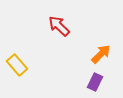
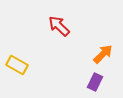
orange arrow: moved 2 px right
yellow rectangle: rotated 20 degrees counterclockwise
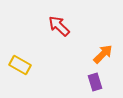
yellow rectangle: moved 3 px right
purple rectangle: rotated 42 degrees counterclockwise
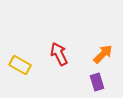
red arrow: moved 28 px down; rotated 20 degrees clockwise
purple rectangle: moved 2 px right
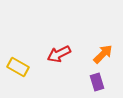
red arrow: rotated 90 degrees counterclockwise
yellow rectangle: moved 2 px left, 2 px down
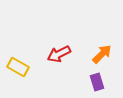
orange arrow: moved 1 px left
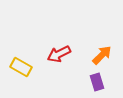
orange arrow: moved 1 px down
yellow rectangle: moved 3 px right
